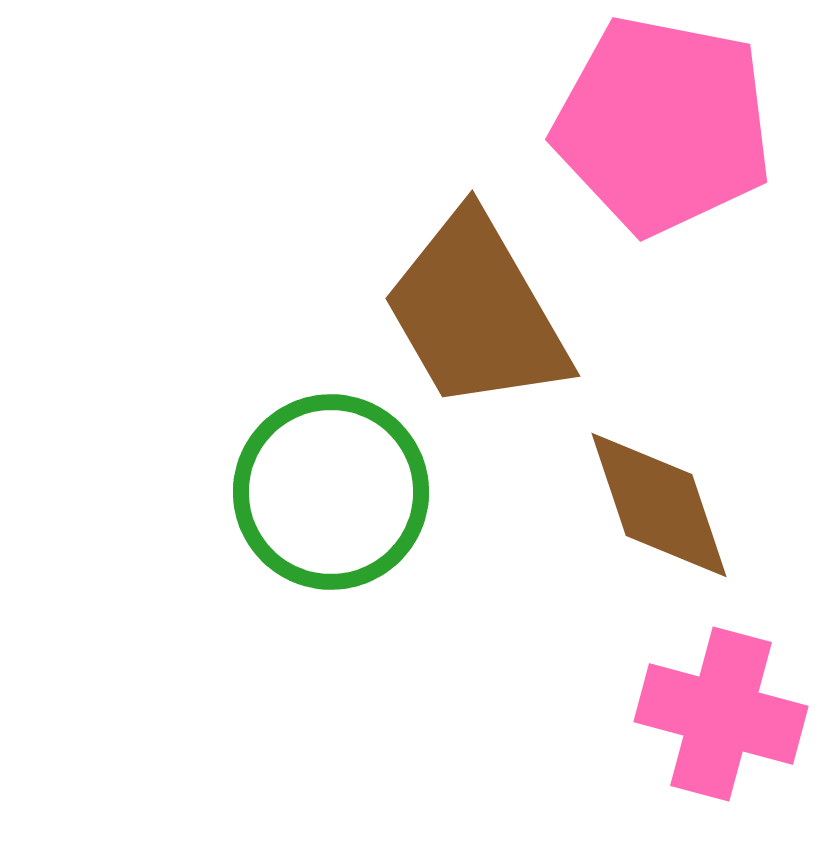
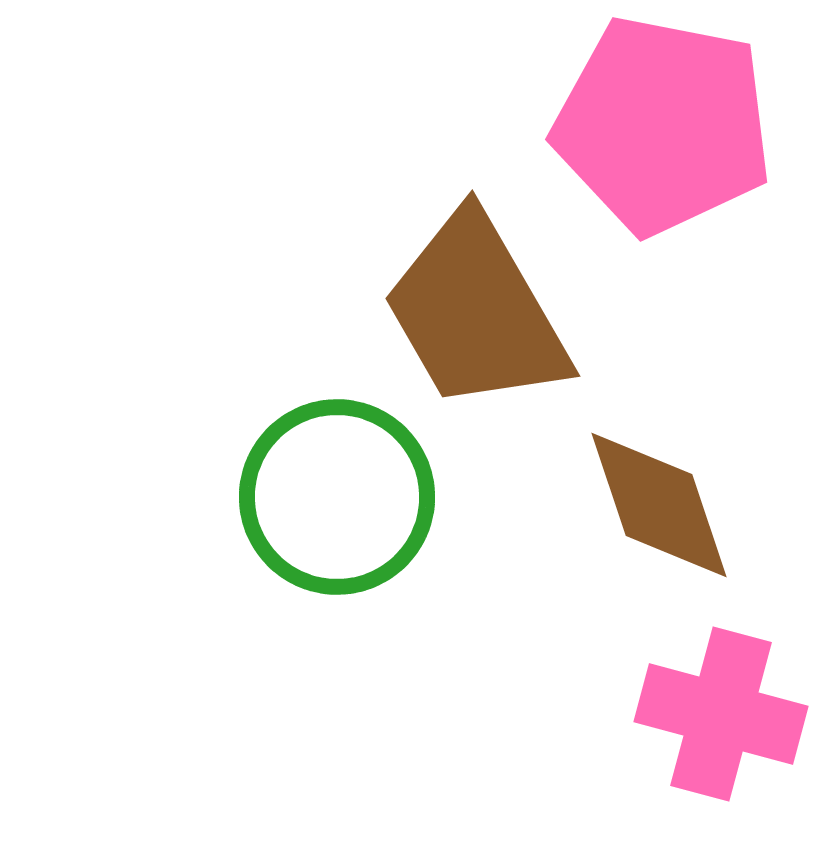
green circle: moved 6 px right, 5 px down
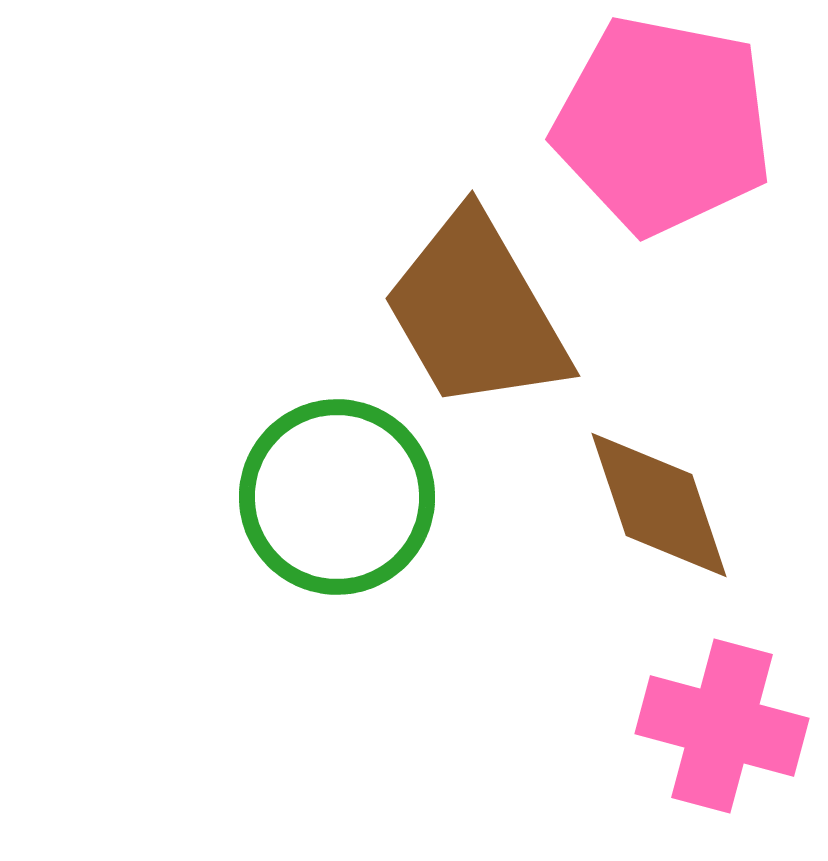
pink cross: moved 1 px right, 12 px down
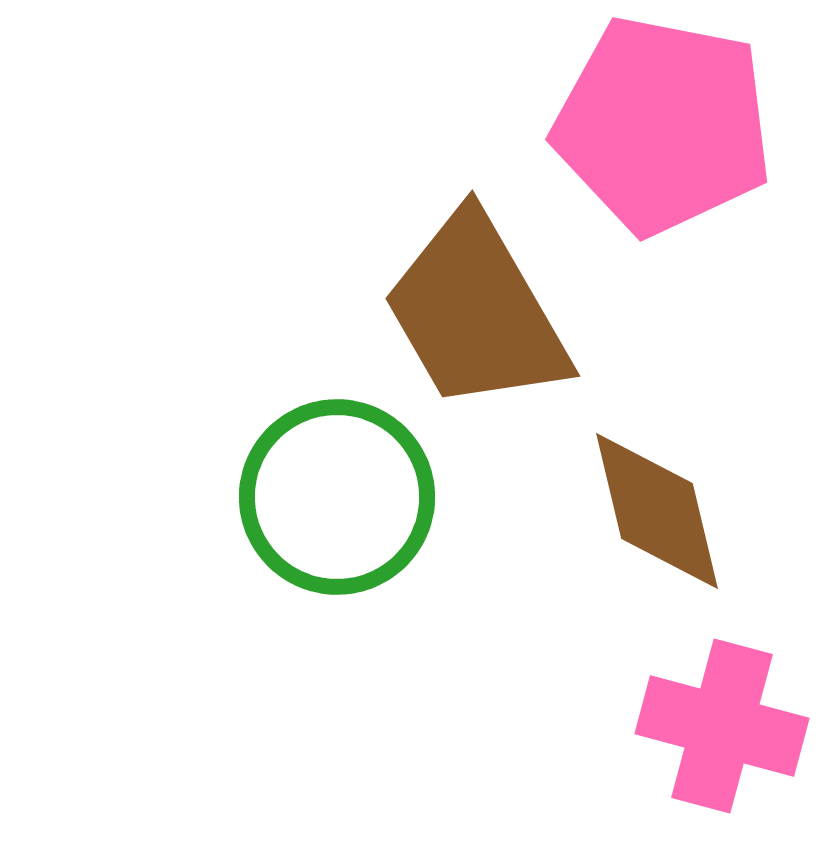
brown diamond: moved 2 px left, 6 px down; rotated 5 degrees clockwise
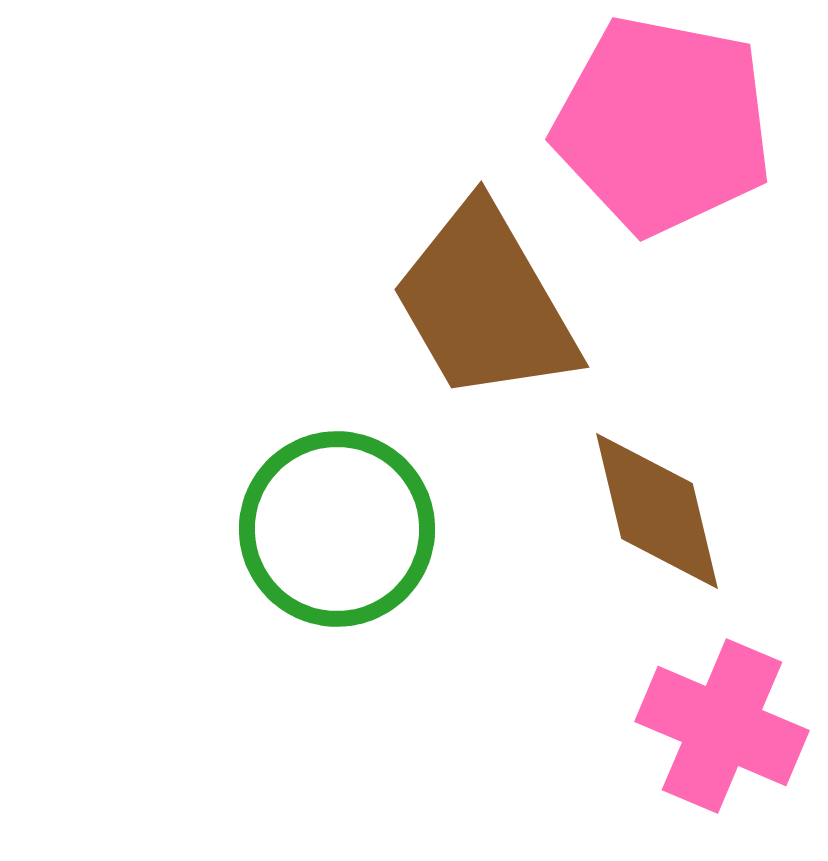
brown trapezoid: moved 9 px right, 9 px up
green circle: moved 32 px down
pink cross: rotated 8 degrees clockwise
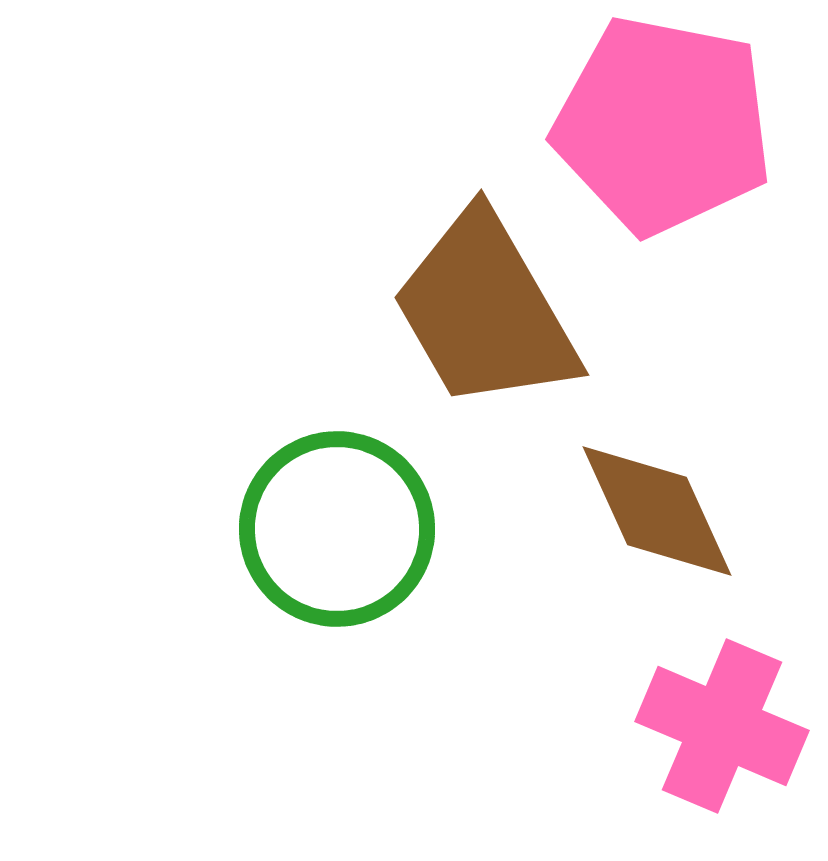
brown trapezoid: moved 8 px down
brown diamond: rotated 11 degrees counterclockwise
